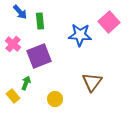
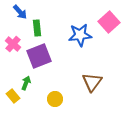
green rectangle: moved 3 px left, 7 px down
blue star: rotated 10 degrees counterclockwise
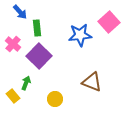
purple square: rotated 25 degrees counterclockwise
brown triangle: rotated 45 degrees counterclockwise
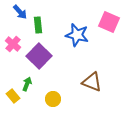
pink square: rotated 25 degrees counterclockwise
green rectangle: moved 1 px right, 3 px up
blue star: moved 3 px left; rotated 20 degrees clockwise
green arrow: moved 1 px right, 1 px down
yellow circle: moved 2 px left
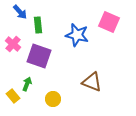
purple square: rotated 25 degrees counterclockwise
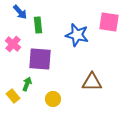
pink square: rotated 15 degrees counterclockwise
purple square: moved 1 px right, 3 px down; rotated 15 degrees counterclockwise
brown triangle: rotated 20 degrees counterclockwise
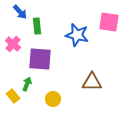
green rectangle: moved 1 px left, 1 px down
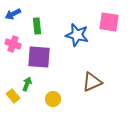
blue arrow: moved 7 px left, 2 px down; rotated 105 degrees clockwise
pink cross: rotated 21 degrees counterclockwise
purple square: moved 1 px left, 2 px up
brown triangle: rotated 25 degrees counterclockwise
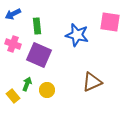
pink square: moved 1 px right
purple square: moved 2 px up; rotated 20 degrees clockwise
yellow circle: moved 6 px left, 9 px up
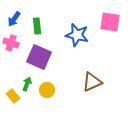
blue arrow: moved 1 px right, 5 px down; rotated 28 degrees counterclockwise
pink cross: moved 2 px left, 1 px up
purple square: moved 2 px down
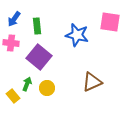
pink cross: rotated 14 degrees counterclockwise
purple square: rotated 15 degrees clockwise
yellow circle: moved 2 px up
